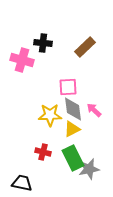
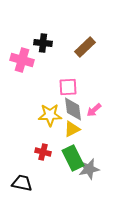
pink arrow: rotated 84 degrees counterclockwise
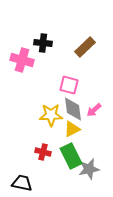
pink square: moved 1 px right, 2 px up; rotated 18 degrees clockwise
yellow star: moved 1 px right
green rectangle: moved 2 px left, 2 px up
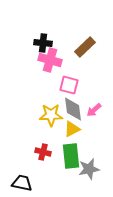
pink cross: moved 28 px right
green rectangle: rotated 20 degrees clockwise
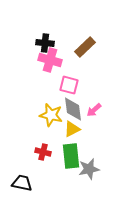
black cross: moved 2 px right
yellow star: rotated 15 degrees clockwise
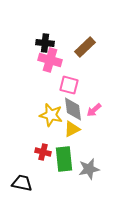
green rectangle: moved 7 px left, 3 px down
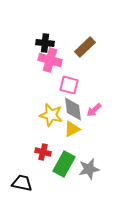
green rectangle: moved 5 px down; rotated 35 degrees clockwise
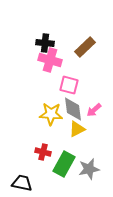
yellow star: moved 1 px up; rotated 10 degrees counterclockwise
yellow triangle: moved 5 px right
